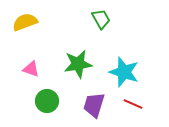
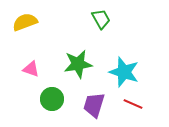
green circle: moved 5 px right, 2 px up
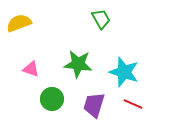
yellow semicircle: moved 6 px left, 1 px down
green star: rotated 16 degrees clockwise
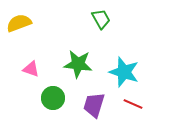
green circle: moved 1 px right, 1 px up
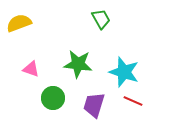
red line: moved 3 px up
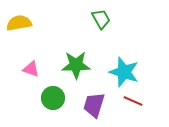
yellow semicircle: rotated 10 degrees clockwise
green star: moved 2 px left, 1 px down; rotated 8 degrees counterclockwise
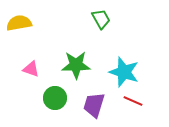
green circle: moved 2 px right
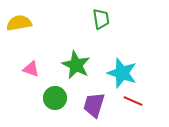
green trapezoid: rotated 20 degrees clockwise
green star: rotated 28 degrees clockwise
cyan star: moved 2 px left, 1 px down
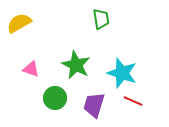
yellow semicircle: rotated 20 degrees counterclockwise
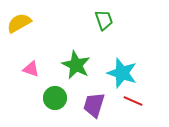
green trapezoid: moved 3 px right, 1 px down; rotated 10 degrees counterclockwise
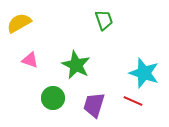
pink triangle: moved 1 px left, 9 px up
cyan star: moved 22 px right
green circle: moved 2 px left
